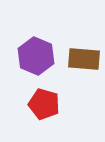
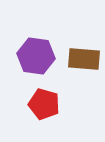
purple hexagon: rotated 15 degrees counterclockwise
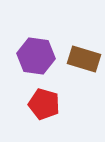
brown rectangle: rotated 12 degrees clockwise
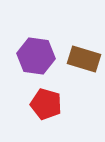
red pentagon: moved 2 px right
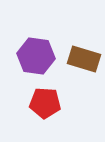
red pentagon: moved 1 px left, 1 px up; rotated 12 degrees counterclockwise
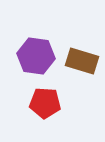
brown rectangle: moved 2 px left, 2 px down
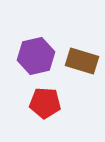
purple hexagon: rotated 21 degrees counterclockwise
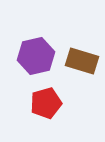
red pentagon: moved 1 px right; rotated 20 degrees counterclockwise
